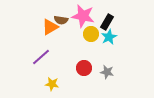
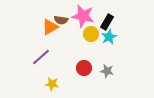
gray star: moved 1 px up
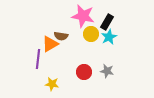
brown semicircle: moved 16 px down
orange triangle: moved 17 px down
purple line: moved 3 px left, 2 px down; rotated 42 degrees counterclockwise
red circle: moved 4 px down
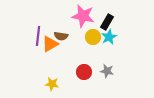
yellow circle: moved 2 px right, 3 px down
purple line: moved 23 px up
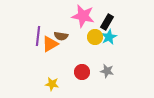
yellow circle: moved 2 px right
red circle: moved 2 px left
